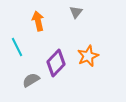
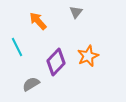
orange arrow: rotated 30 degrees counterclockwise
purple diamond: moved 1 px up
gray semicircle: moved 4 px down
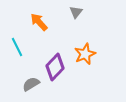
orange arrow: moved 1 px right, 1 px down
orange star: moved 3 px left, 2 px up
purple diamond: moved 1 px left, 5 px down
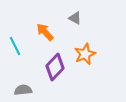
gray triangle: moved 1 px left, 6 px down; rotated 40 degrees counterclockwise
orange arrow: moved 6 px right, 10 px down
cyan line: moved 2 px left, 1 px up
gray semicircle: moved 8 px left, 6 px down; rotated 24 degrees clockwise
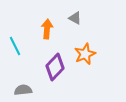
orange arrow: moved 2 px right, 3 px up; rotated 48 degrees clockwise
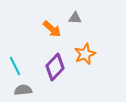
gray triangle: rotated 24 degrees counterclockwise
orange arrow: moved 5 px right; rotated 126 degrees clockwise
cyan line: moved 20 px down
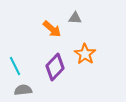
orange star: rotated 15 degrees counterclockwise
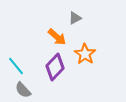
gray triangle: rotated 32 degrees counterclockwise
orange arrow: moved 5 px right, 8 px down
cyan line: moved 1 px right; rotated 12 degrees counterclockwise
gray semicircle: rotated 126 degrees counterclockwise
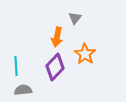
gray triangle: rotated 24 degrees counterclockwise
orange arrow: rotated 60 degrees clockwise
cyan line: rotated 36 degrees clockwise
gray semicircle: rotated 126 degrees clockwise
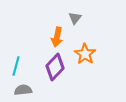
cyan line: rotated 18 degrees clockwise
